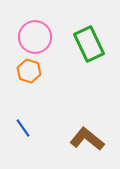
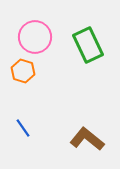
green rectangle: moved 1 px left, 1 px down
orange hexagon: moved 6 px left
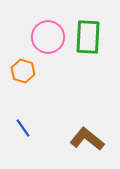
pink circle: moved 13 px right
green rectangle: moved 8 px up; rotated 28 degrees clockwise
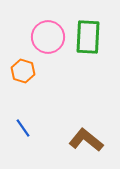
brown L-shape: moved 1 px left, 1 px down
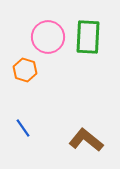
orange hexagon: moved 2 px right, 1 px up
